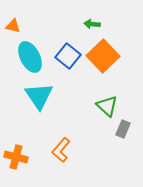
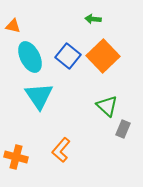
green arrow: moved 1 px right, 5 px up
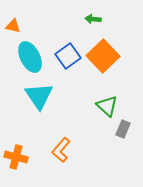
blue square: rotated 15 degrees clockwise
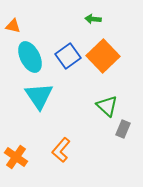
orange cross: rotated 20 degrees clockwise
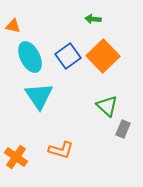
orange L-shape: rotated 115 degrees counterclockwise
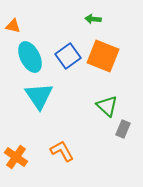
orange square: rotated 24 degrees counterclockwise
orange L-shape: moved 1 px right, 1 px down; rotated 135 degrees counterclockwise
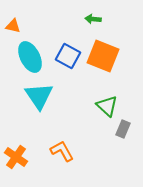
blue square: rotated 25 degrees counterclockwise
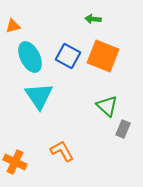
orange triangle: rotated 28 degrees counterclockwise
orange cross: moved 1 px left, 5 px down; rotated 10 degrees counterclockwise
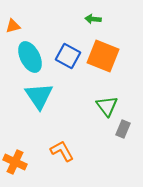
green triangle: rotated 10 degrees clockwise
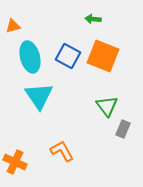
cyan ellipse: rotated 12 degrees clockwise
